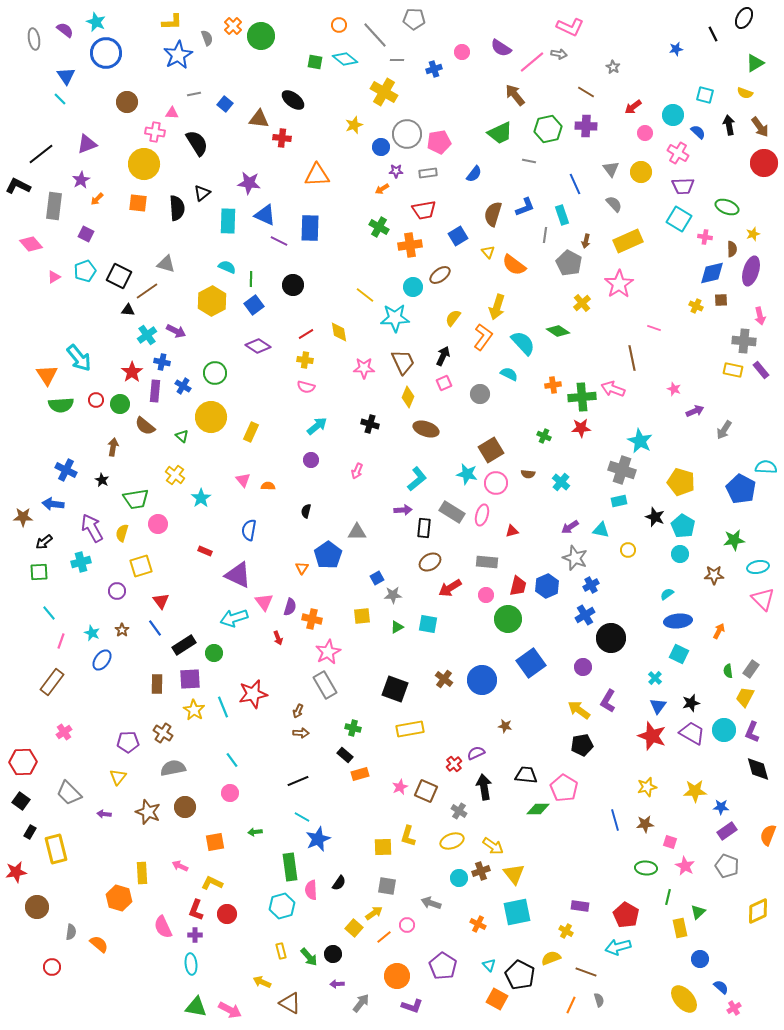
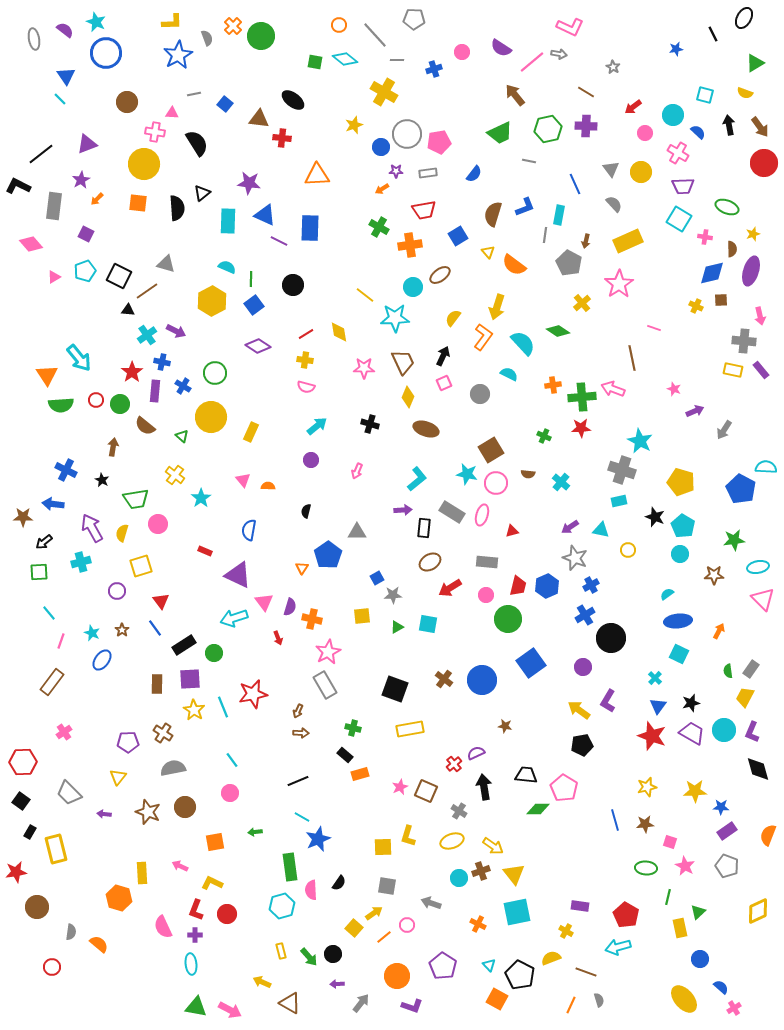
cyan rectangle at (562, 215): moved 3 px left; rotated 30 degrees clockwise
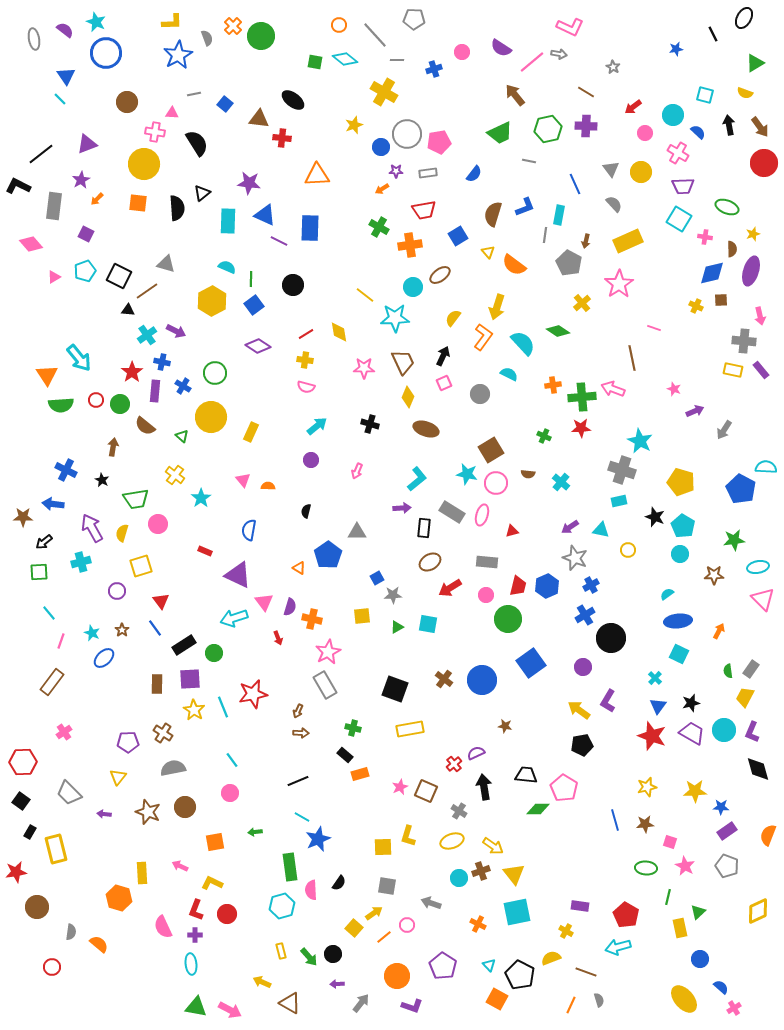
purple arrow at (403, 510): moved 1 px left, 2 px up
orange triangle at (302, 568): moved 3 px left; rotated 32 degrees counterclockwise
blue ellipse at (102, 660): moved 2 px right, 2 px up; rotated 10 degrees clockwise
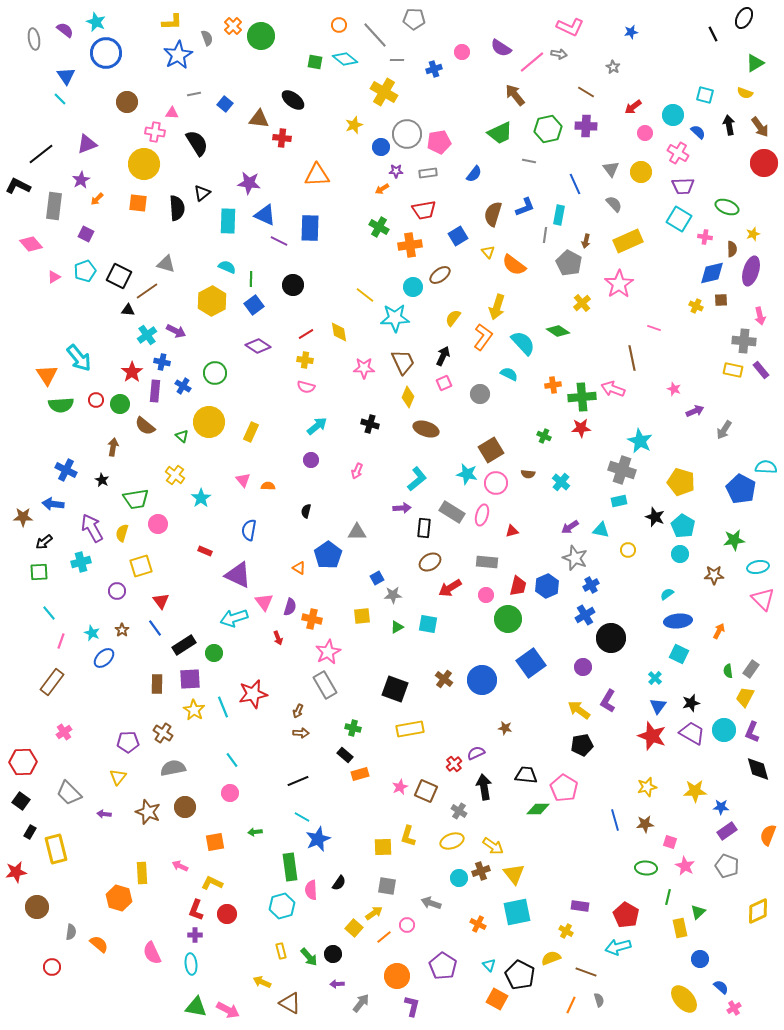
blue star at (676, 49): moved 45 px left, 17 px up
yellow circle at (211, 417): moved 2 px left, 5 px down
brown star at (505, 726): moved 2 px down
pink semicircle at (163, 927): moved 11 px left, 26 px down
purple L-shape at (412, 1006): rotated 95 degrees counterclockwise
pink arrow at (230, 1010): moved 2 px left
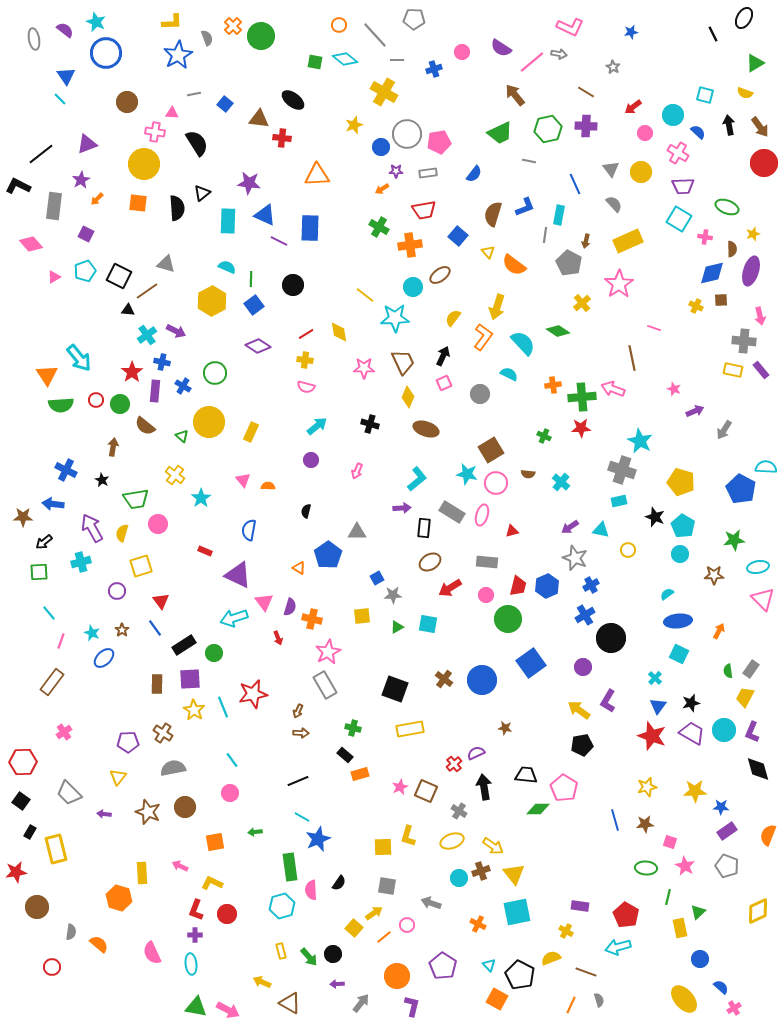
blue square at (458, 236): rotated 18 degrees counterclockwise
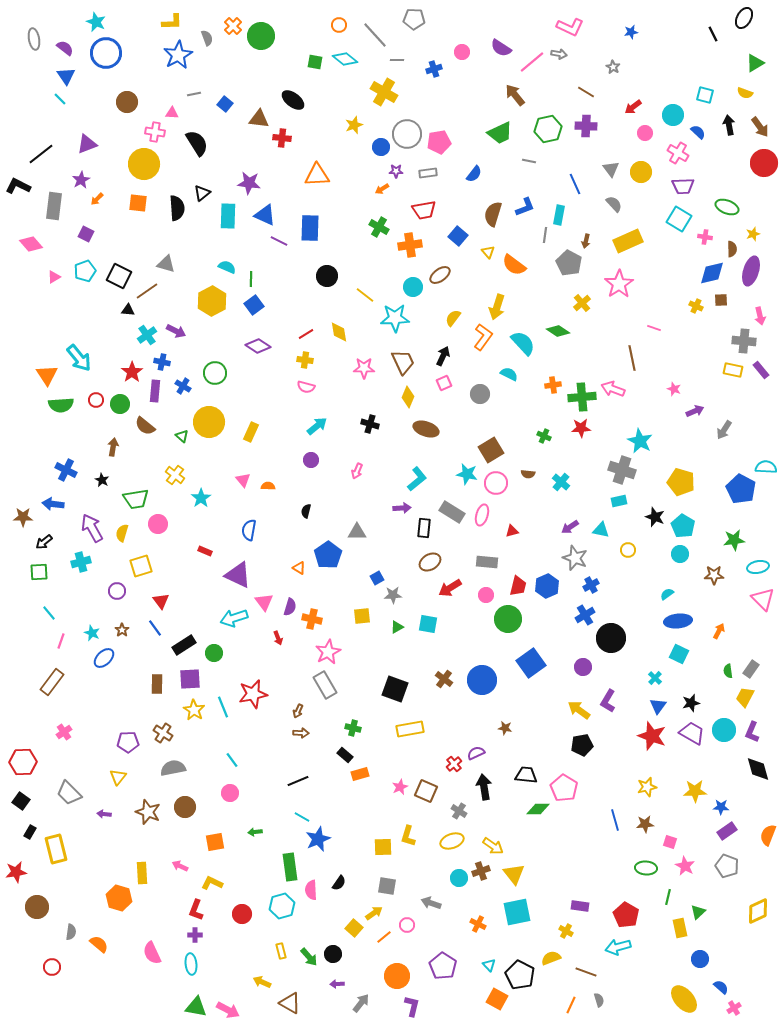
purple semicircle at (65, 30): moved 18 px down
cyan rectangle at (228, 221): moved 5 px up
black circle at (293, 285): moved 34 px right, 9 px up
red circle at (227, 914): moved 15 px right
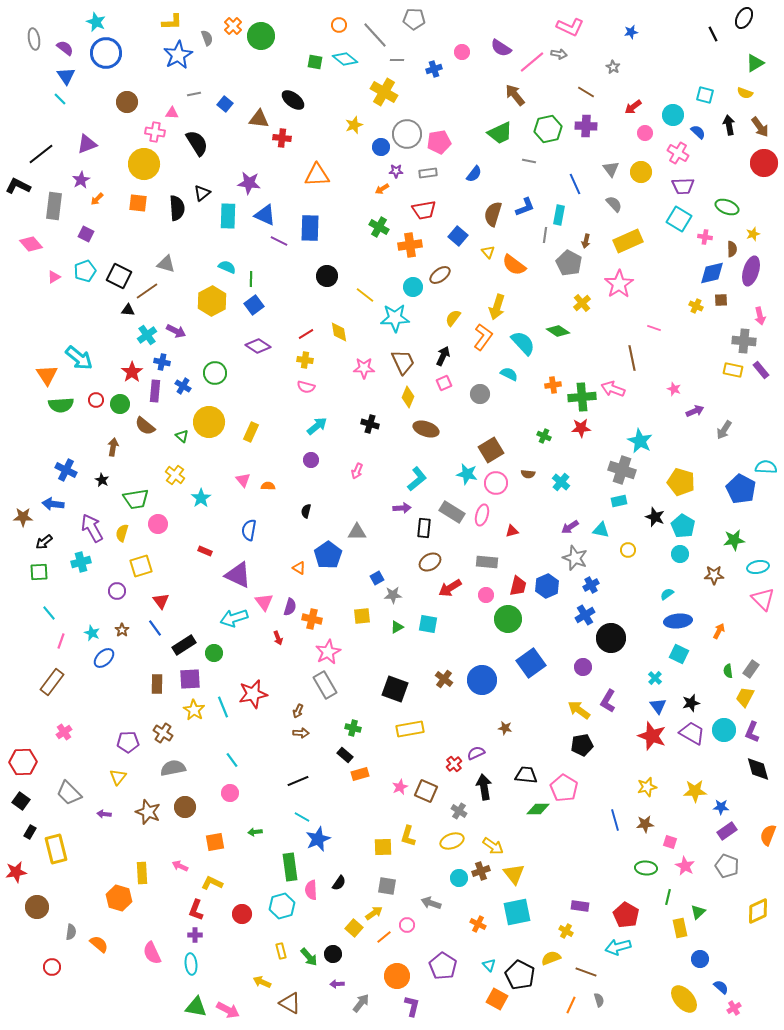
cyan arrow at (79, 358): rotated 12 degrees counterclockwise
blue triangle at (658, 706): rotated 12 degrees counterclockwise
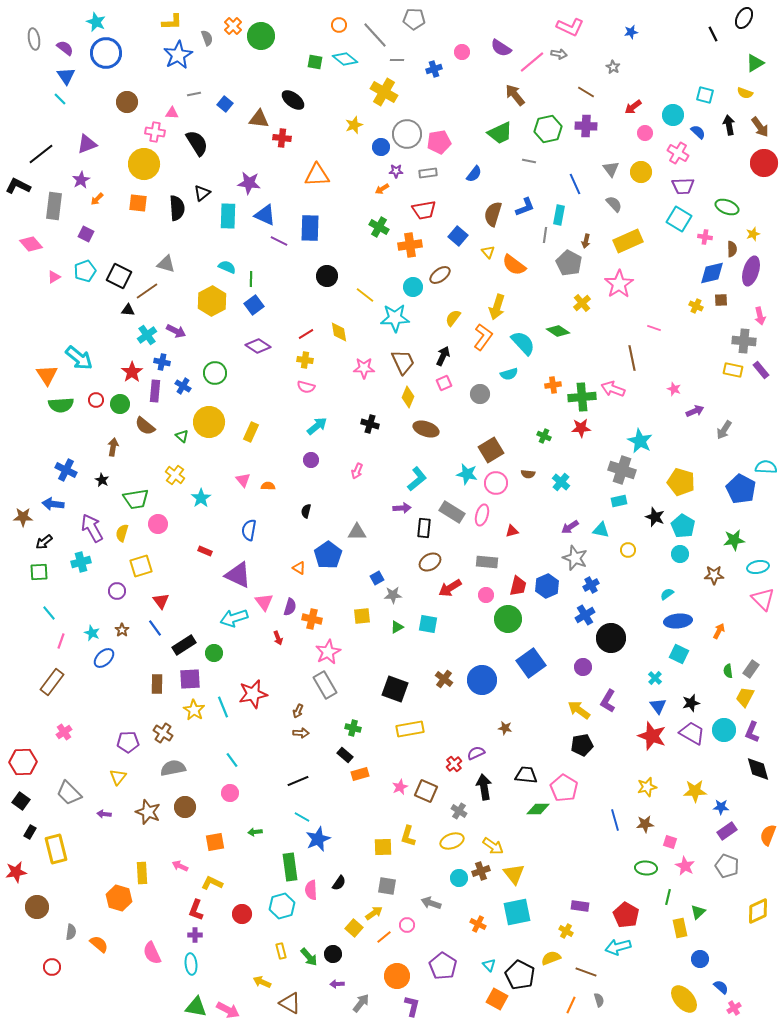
cyan semicircle at (509, 374): rotated 138 degrees clockwise
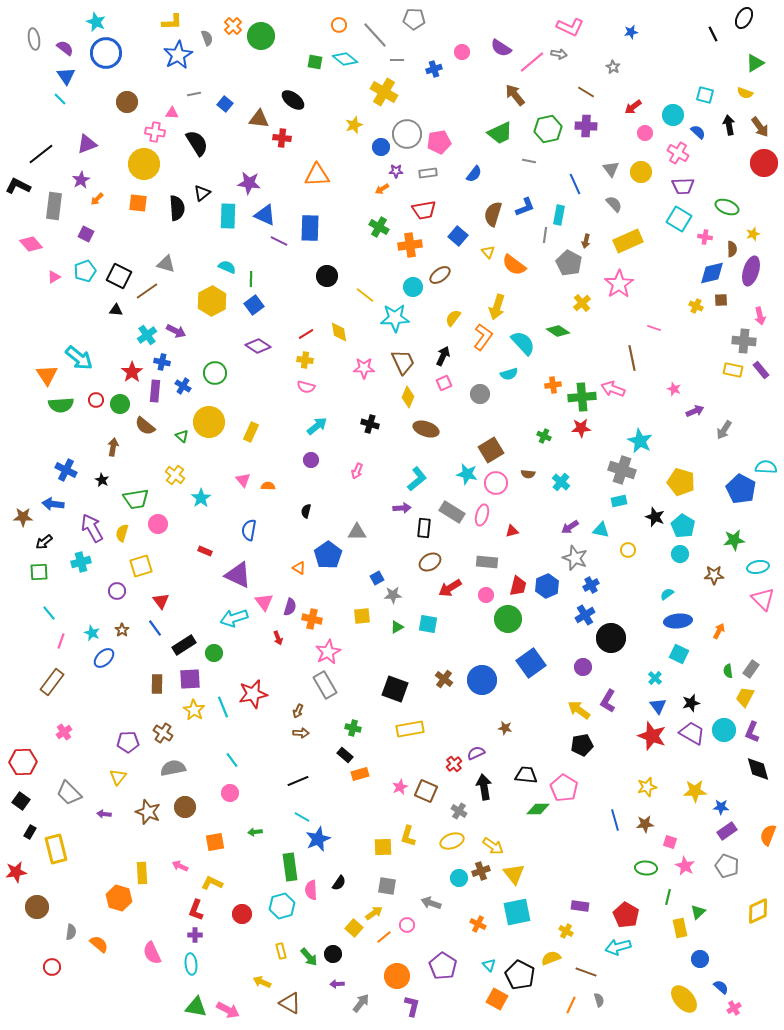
black triangle at (128, 310): moved 12 px left
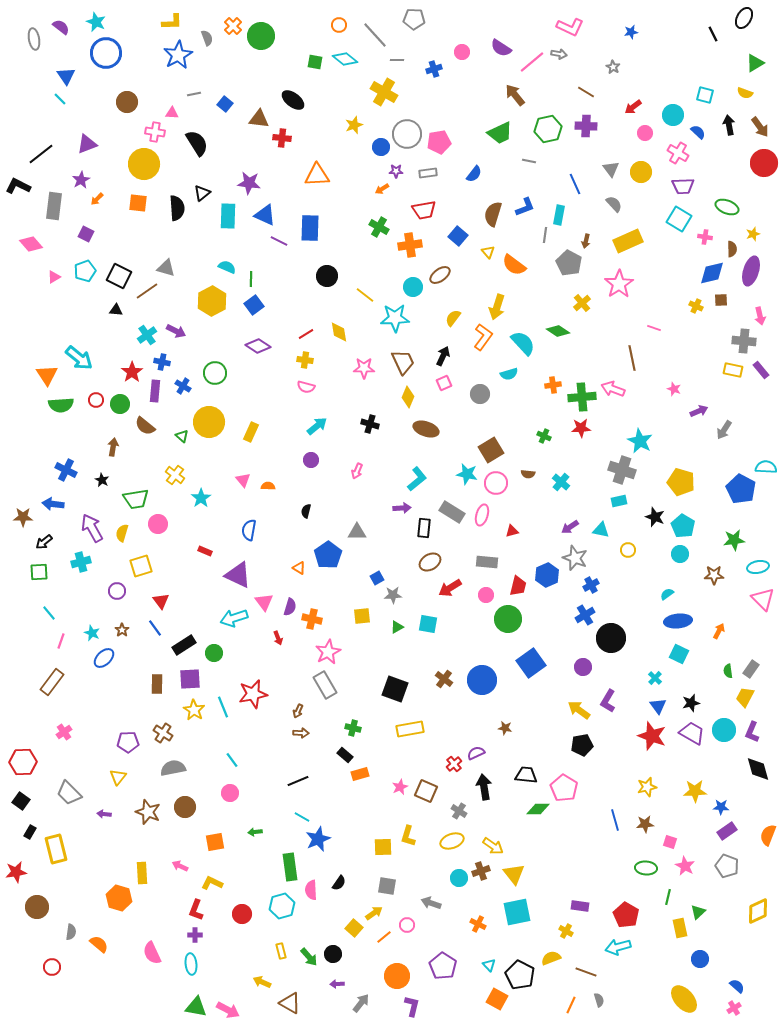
purple semicircle at (65, 48): moved 4 px left, 21 px up
gray triangle at (166, 264): moved 4 px down
purple arrow at (695, 411): moved 4 px right
blue hexagon at (547, 586): moved 11 px up
blue semicircle at (721, 987): moved 16 px right, 1 px up
